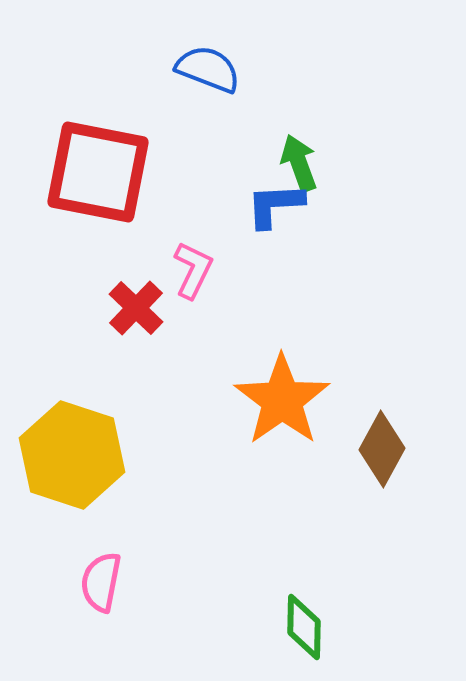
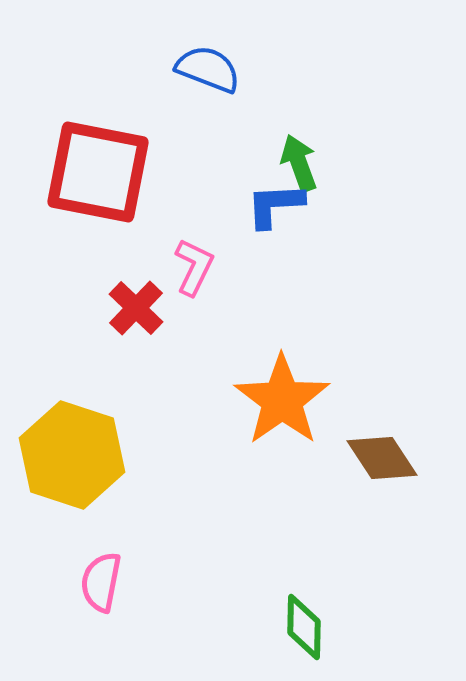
pink L-shape: moved 1 px right, 3 px up
brown diamond: moved 9 px down; rotated 62 degrees counterclockwise
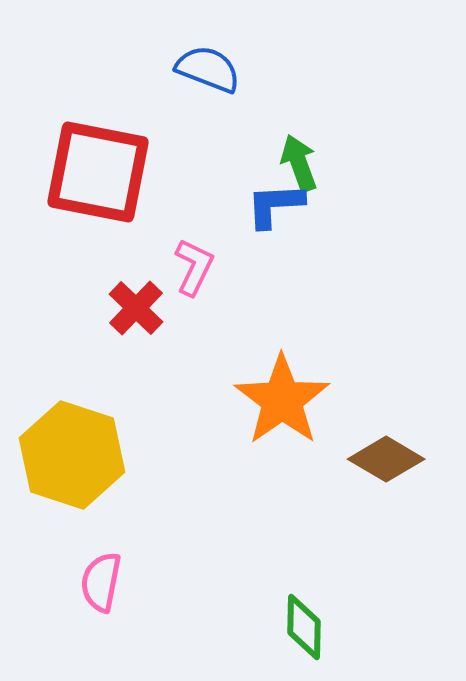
brown diamond: moved 4 px right, 1 px down; rotated 26 degrees counterclockwise
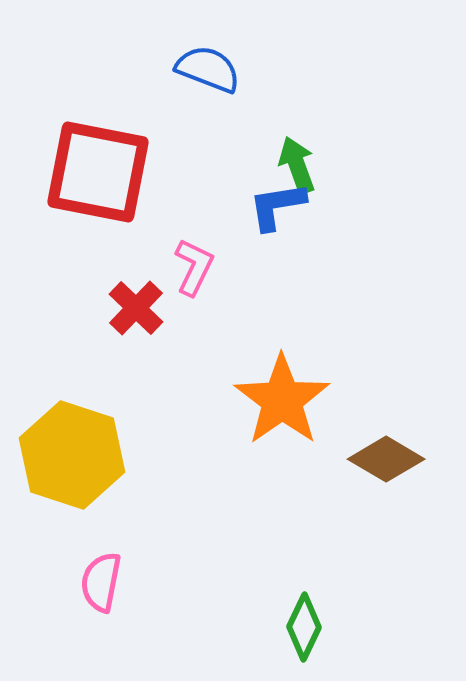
green arrow: moved 2 px left, 2 px down
blue L-shape: moved 2 px right, 1 px down; rotated 6 degrees counterclockwise
green diamond: rotated 24 degrees clockwise
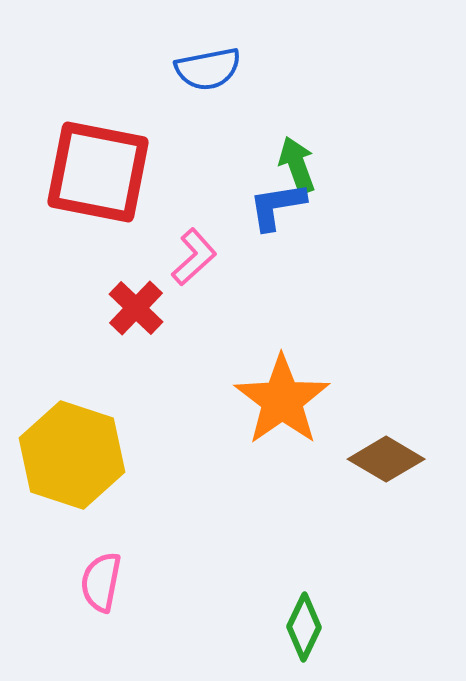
blue semicircle: rotated 148 degrees clockwise
pink L-shape: moved 10 px up; rotated 22 degrees clockwise
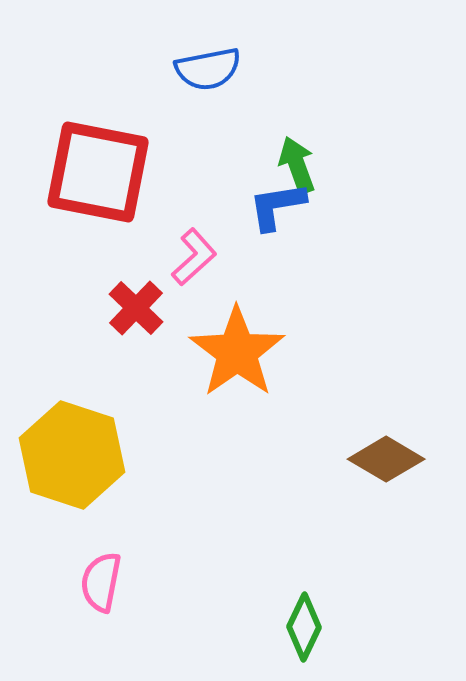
orange star: moved 45 px left, 48 px up
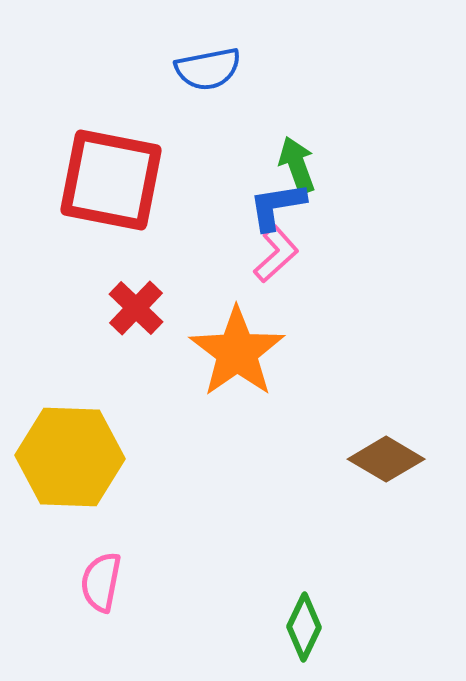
red square: moved 13 px right, 8 px down
pink L-shape: moved 82 px right, 3 px up
yellow hexagon: moved 2 px left, 2 px down; rotated 16 degrees counterclockwise
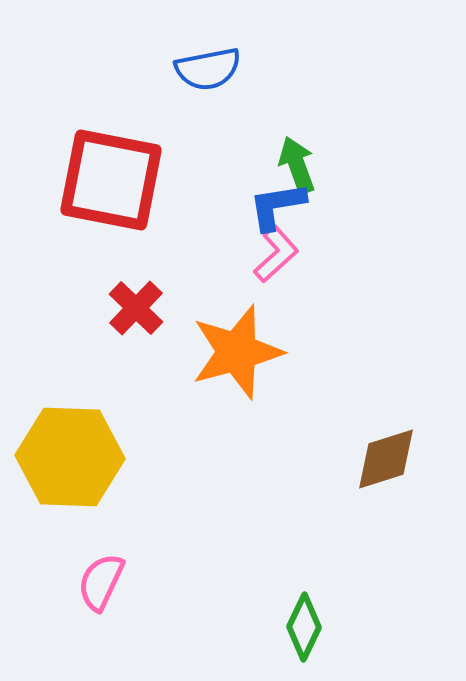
orange star: rotated 20 degrees clockwise
brown diamond: rotated 48 degrees counterclockwise
pink semicircle: rotated 14 degrees clockwise
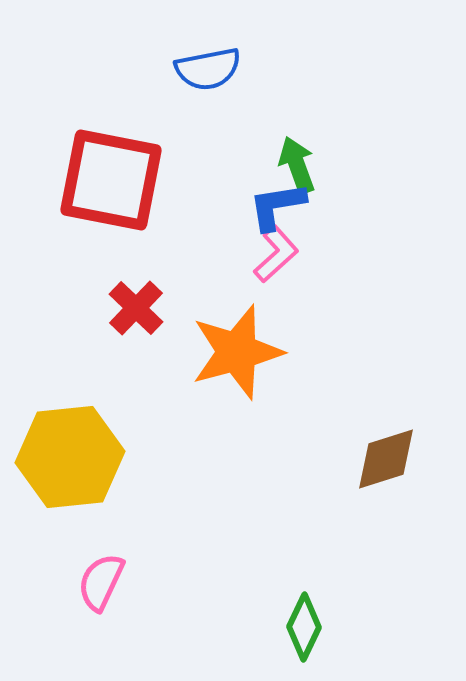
yellow hexagon: rotated 8 degrees counterclockwise
